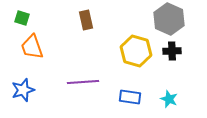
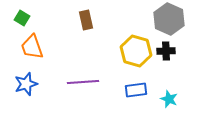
green square: rotated 14 degrees clockwise
black cross: moved 6 px left
blue star: moved 3 px right, 6 px up
blue rectangle: moved 6 px right, 7 px up; rotated 15 degrees counterclockwise
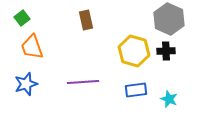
green square: rotated 21 degrees clockwise
yellow hexagon: moved 2 px left
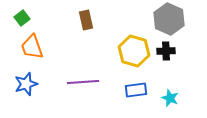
cyan star: moved 1 px right, 1 px up
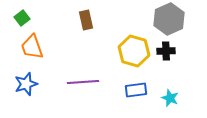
gray hexagon: rotated 12 degrees clockwise
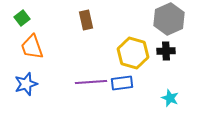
yellow hexagon: moved 1 px left, 2 px down
purple line: moved 8 px right
blue rectangle: moved 14 px left, 7 px up
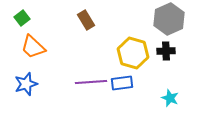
brown rectangle: rotated 18 degrees counterclockwise
orange trapezoid: moved 1 px right; rotated 28 degrees counterclockwise
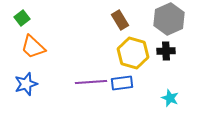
brown rectangle: moved 34 px right
